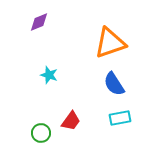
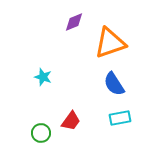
purple diamond: moved 35 px right
cyan star: moved 6 px left, 2 px down
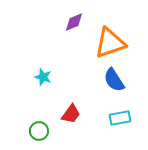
blue semicircle: moved 4 px up
red trapezoid: moved 7 px up
green circle: moved 2 px left, 2 px up
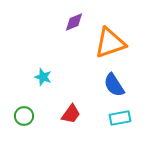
blue semicircle: moved 5 px down
green circle: moved 15 px left, 15 px up
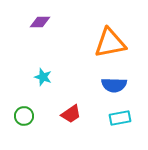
purple diamond: moved 34 px left; rotated 20 degrees clockwise
orange triangle: rotated 8 degrees clockwise
blue semicircle: rotated 55 degrees counterclockwise
red trapezoid: rotated 20 degrees clockwise
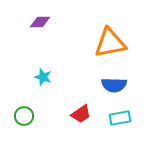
red trapezoid: moved 10 px right
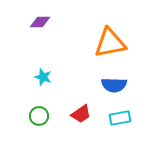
green circle: moved 15 px right
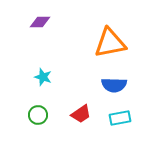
green circle: moved 1 px left, 1 px up
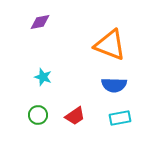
purple diamond: rotated 10 degrees counterclockwise
orange triangle: moved 2 px down; rotated 32 degrees clockwise
red trapezoid: moved 6 px left, 2 px down
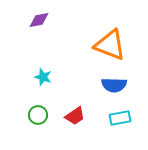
purple diamond: moved 1 px left, 2 px up
